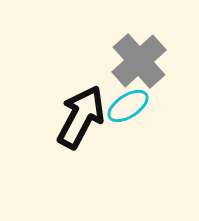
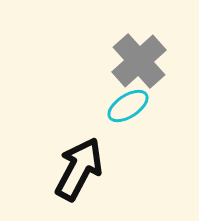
black arrow: moved 2 px left, 52 px down
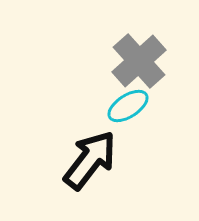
black arrow: moved 11 px right, 9 px up; rotated 10 degrees clockwise
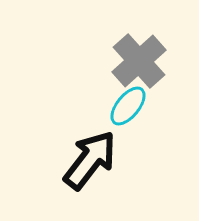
cyan ellipse: rotated 18 degrees counterclockwise
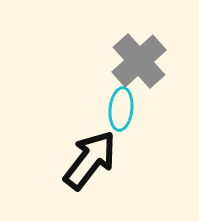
cyan ellipse: moved 7 px left, 3 px down; rotated 33 degrees counterclockwise
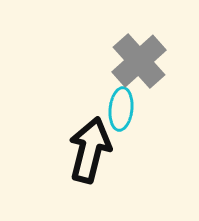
black arrow: moved 10 px up; rotated 24 degrees counterclockwise
